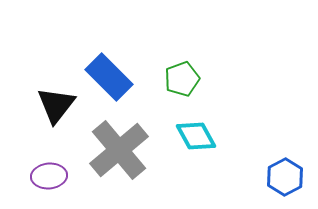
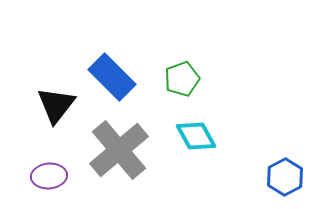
blue rectangle: moved 3 px right
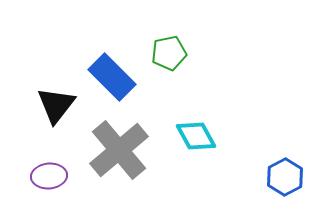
green pentagon: moved 13 px left, 26 px up; rotated 8 degrees clockwise
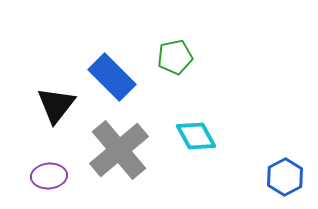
green pentagon: moved 6 px right, 4 px down
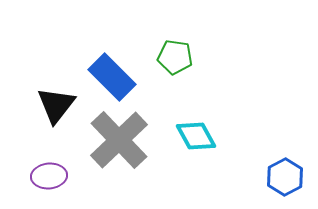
green pentagon: rotated 20 degrees clockwise
gray cross: moved 10 px up; rotated 4 degrees counterclockwise
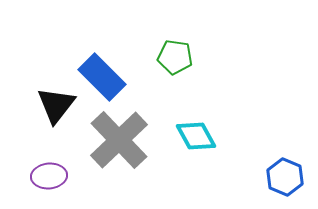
blue rectangle: moved 10 px left
blue hexagon: rotated 9 degrees counterclockwise
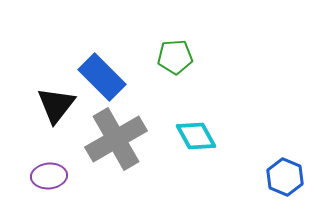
green pentagon: rotated 12 degrees counterclockwise
gray cross: moved 3 px left, 1 px up; rotated 14 degrees clockwise
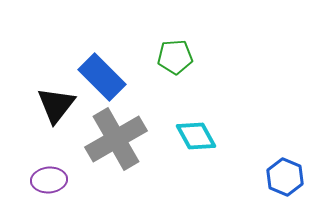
purple ellipse: moved 4 px down
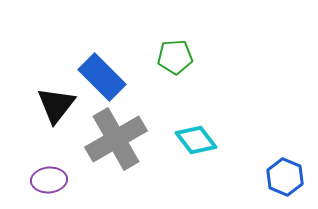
cyan diamond: moved 4 px down; rotated 9 degrees counterclockwise
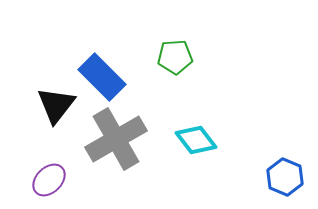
purple ellipse: rotated 40 degrees counterclockwise
